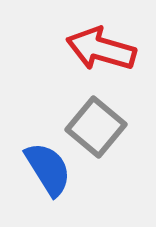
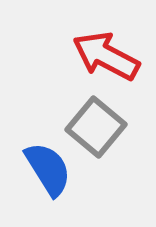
red arrow: moved 5 px right, 7 px down; rotated 12 degrees clockwise
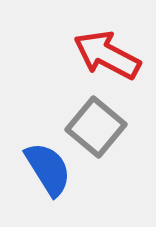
red arrow: moved 1 px right, 1 px up
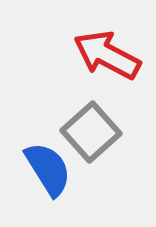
gray square: moved 5 px left, 5 px down; rotated 8 degrees clockwise
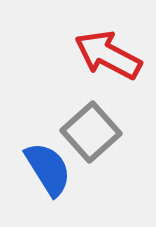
red arrow: moved 1 px right
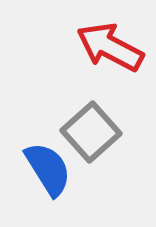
red arrow: moved 2 px right, 8 px up
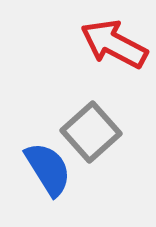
red arrow: moved 4 px right, 3 px up
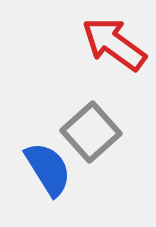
red arrow: rotated 8 degrees clockwise
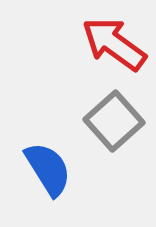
gray square: moved 23 px right, 11 px up
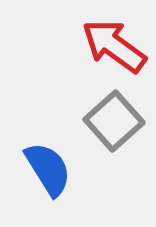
red arrow: moved 2 px down
